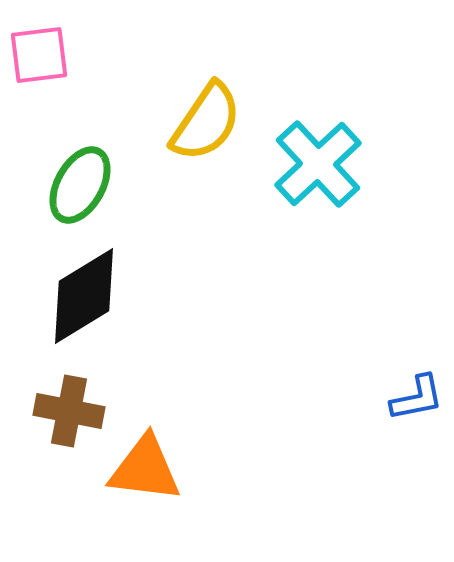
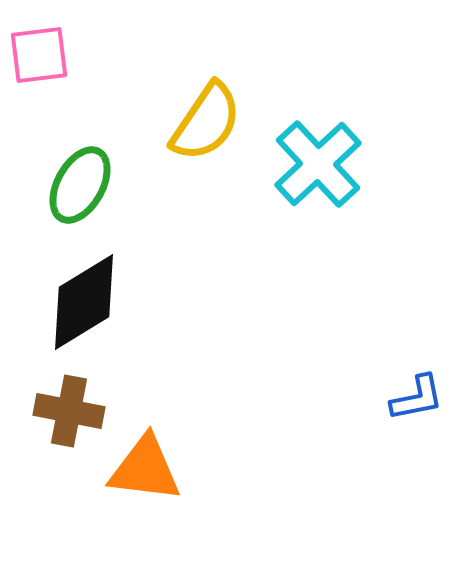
black diamond: moved 6 px down
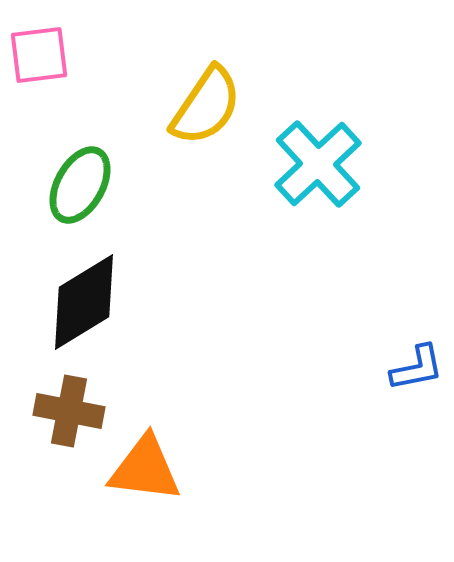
yellow semicircle: moved 16 px up
blue L-shape: moved 30 px up
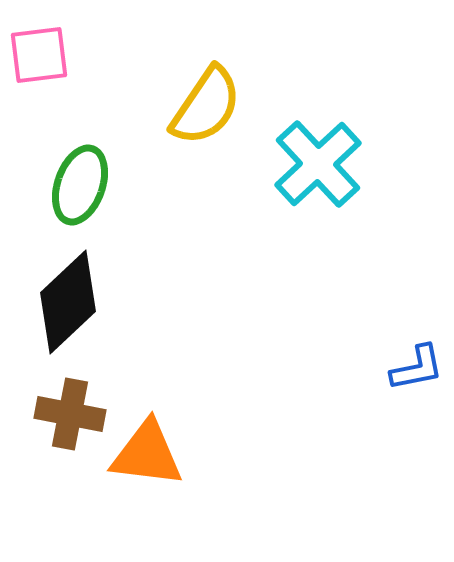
green ellipse: rotated 10 degrees counterclockwise
black diamond: moved 16 px left; rotated 12 degrees counterclockwise
brown cross: moved 1 px right, 3 px down
orange triangle: moved 2 px right, 15 px up
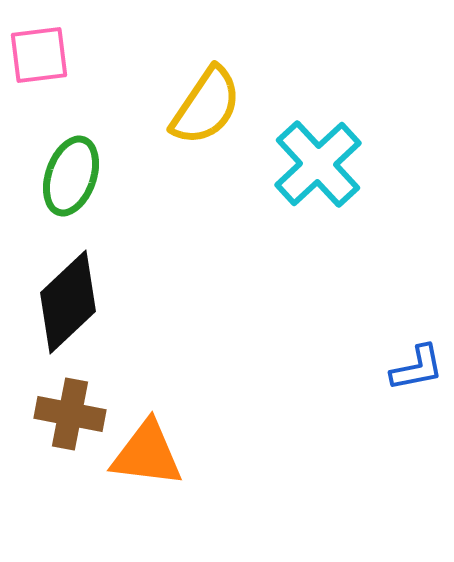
green ellipse: moved 9 px left, 9 px up
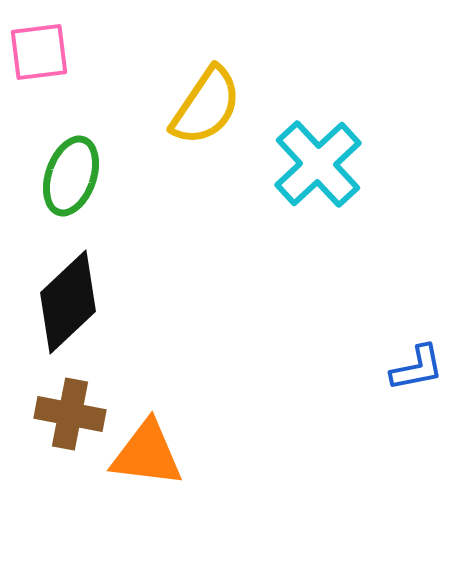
pink square: moved 3 px up
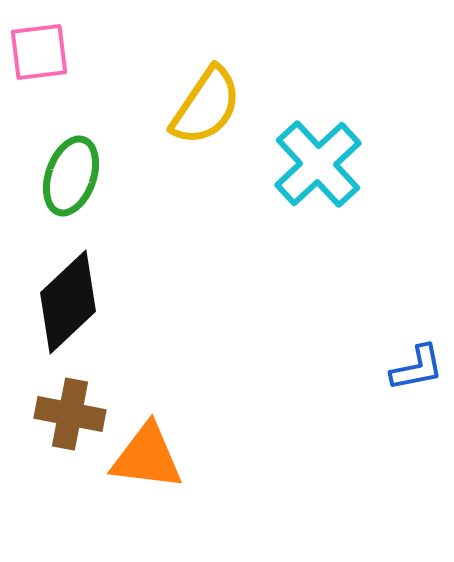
orange triangle: moved 3 px down
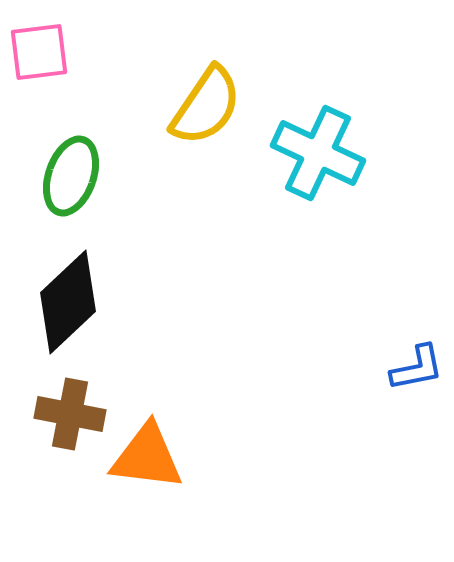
cyan cross: moved 11 px up; rotated 22 degrees counterclockwise
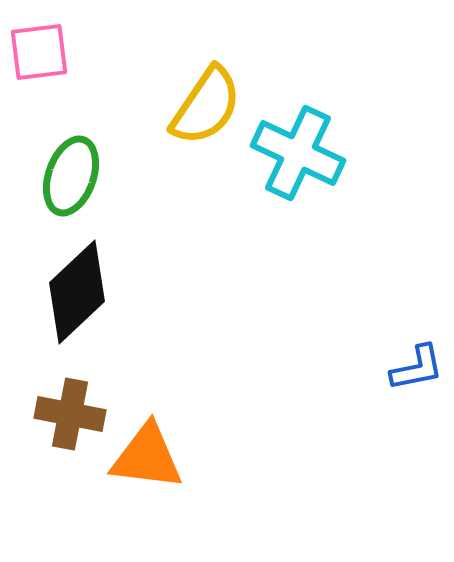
cyan cross: moved 20 px left
black diamond: moved 9 px right, 10 px up
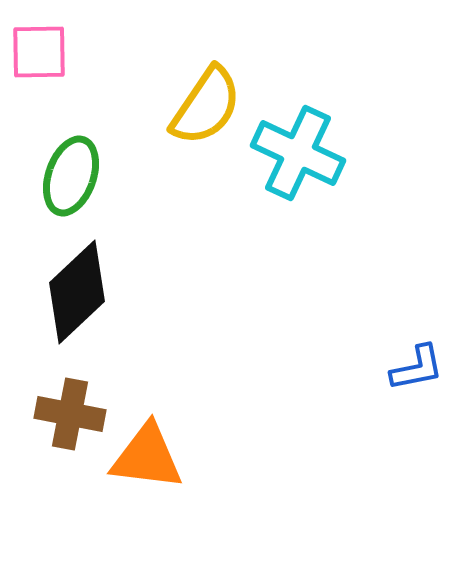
pink square: rotated 6 degrees clockwise
